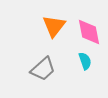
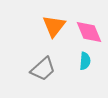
pink diamond: rotated 12 degrees counterclockwise
cyan semicircle: rotated 24 degrees clockwise
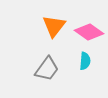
pink diamond: rotated 32 degrees counterclockwise
gray trapezoid: moved 4 px right; rotated 12 degrees counterclockwise
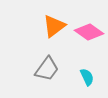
orange triangle: rotated 15 degrees clockwise
cyan semicircle: moved 2 px right, 16 px down; rotated 30 degrees counterclockwise
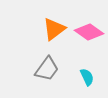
orange triangle: moved 3 px down
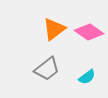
gray trapezoid: rotated 16 degrees clockwise
cyan semicircle: rotated 78 degrees clockwise
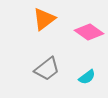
orange triangle: moved 10 px left, 10 px up
